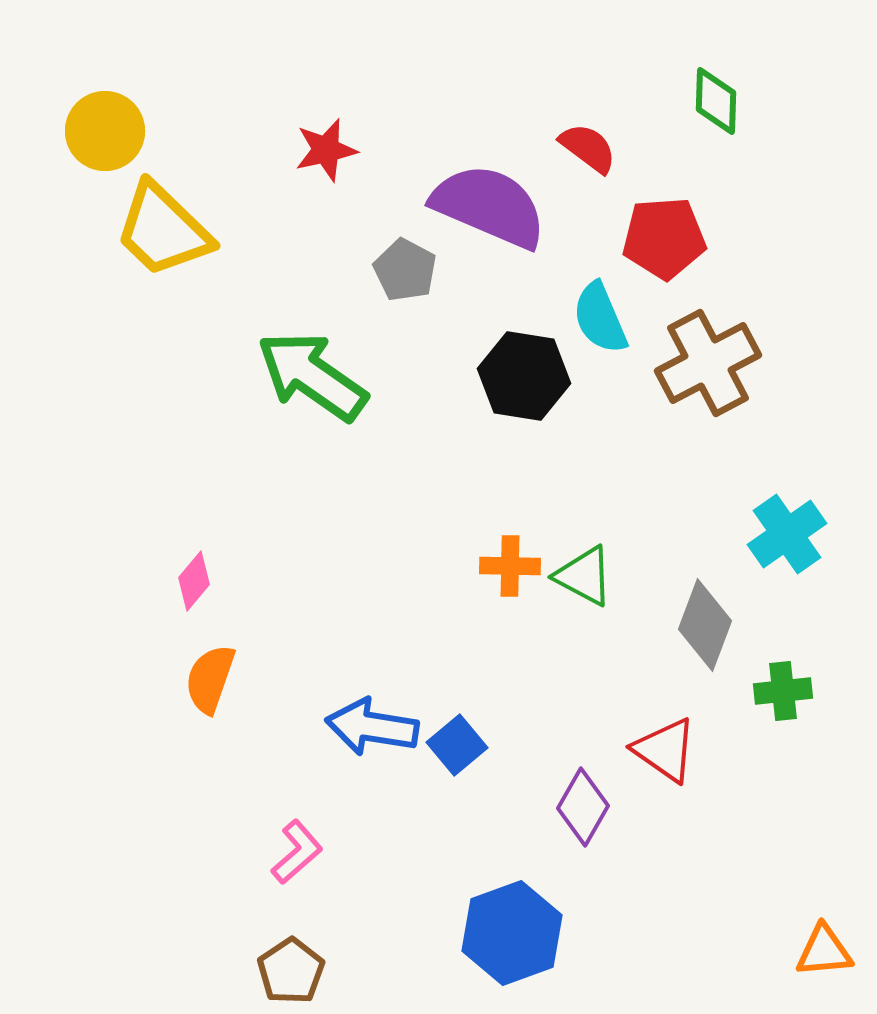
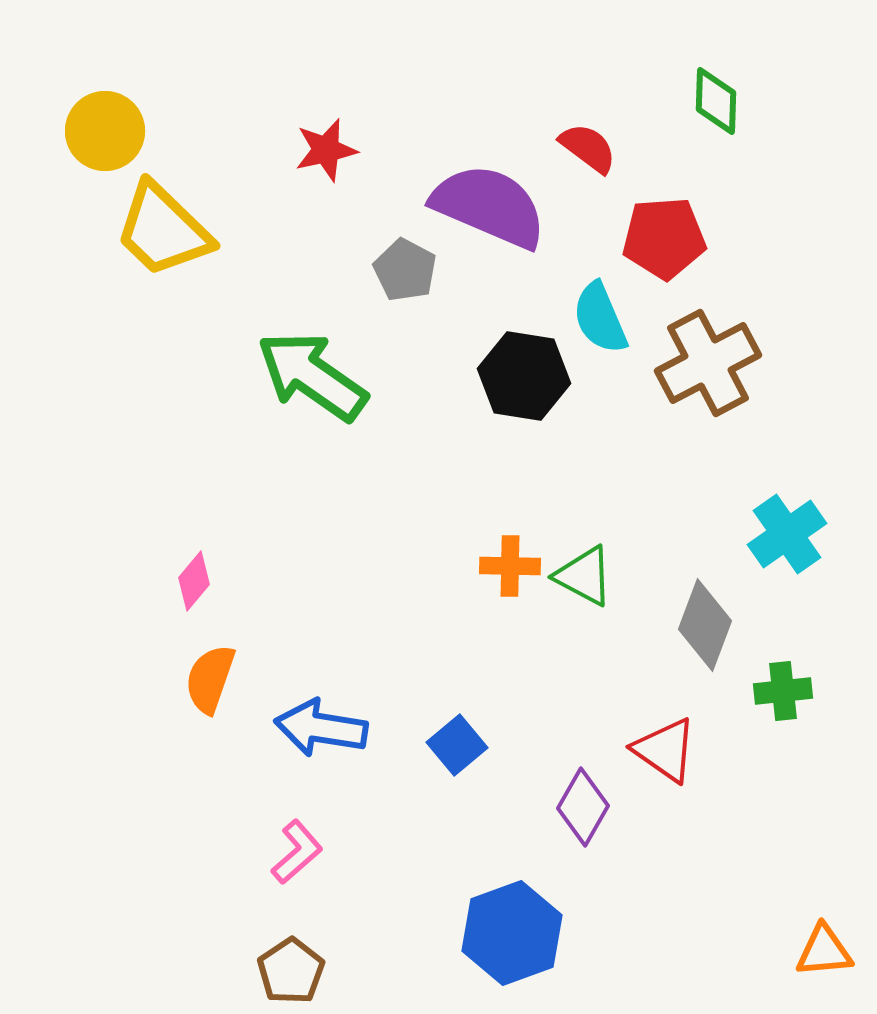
blue arrow: moved 51 px left, 1 px down
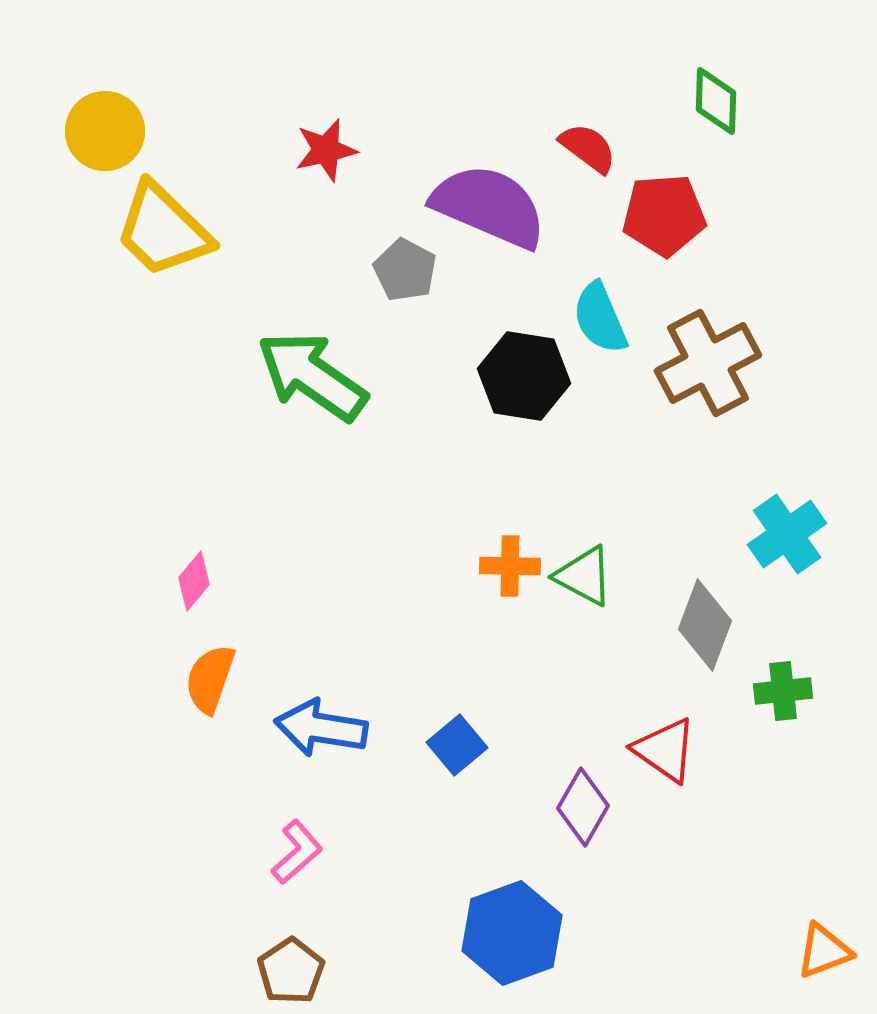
red pentagon: moved 23 px up
orange triangle: rotated 16 degrees counterclockwise
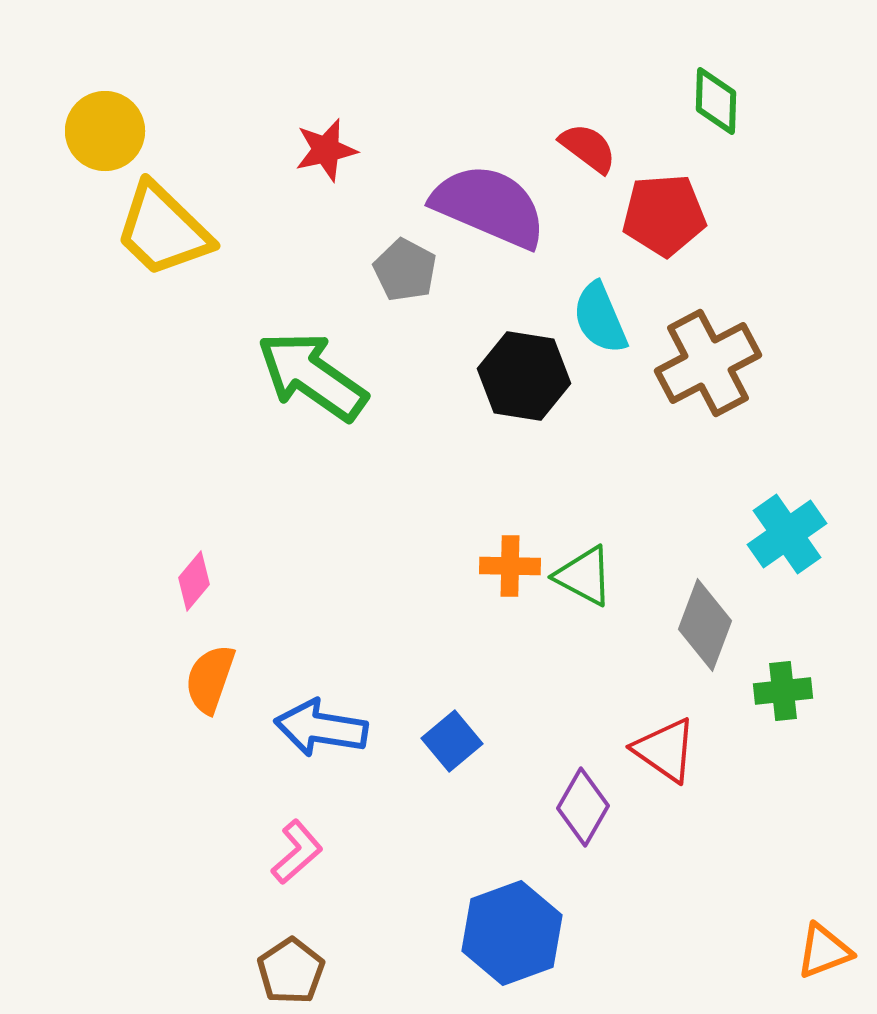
blue square: moved 5 px left, 4 px up
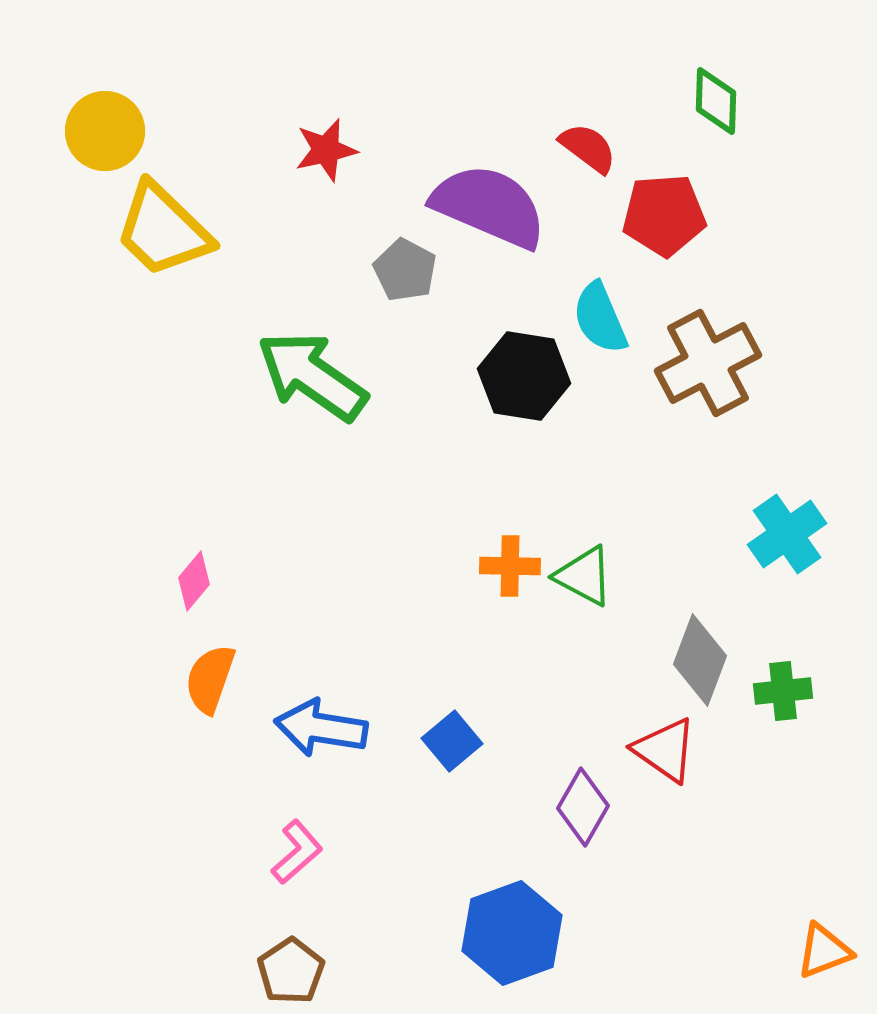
gray diamond: moved 5 px left, 35 px down
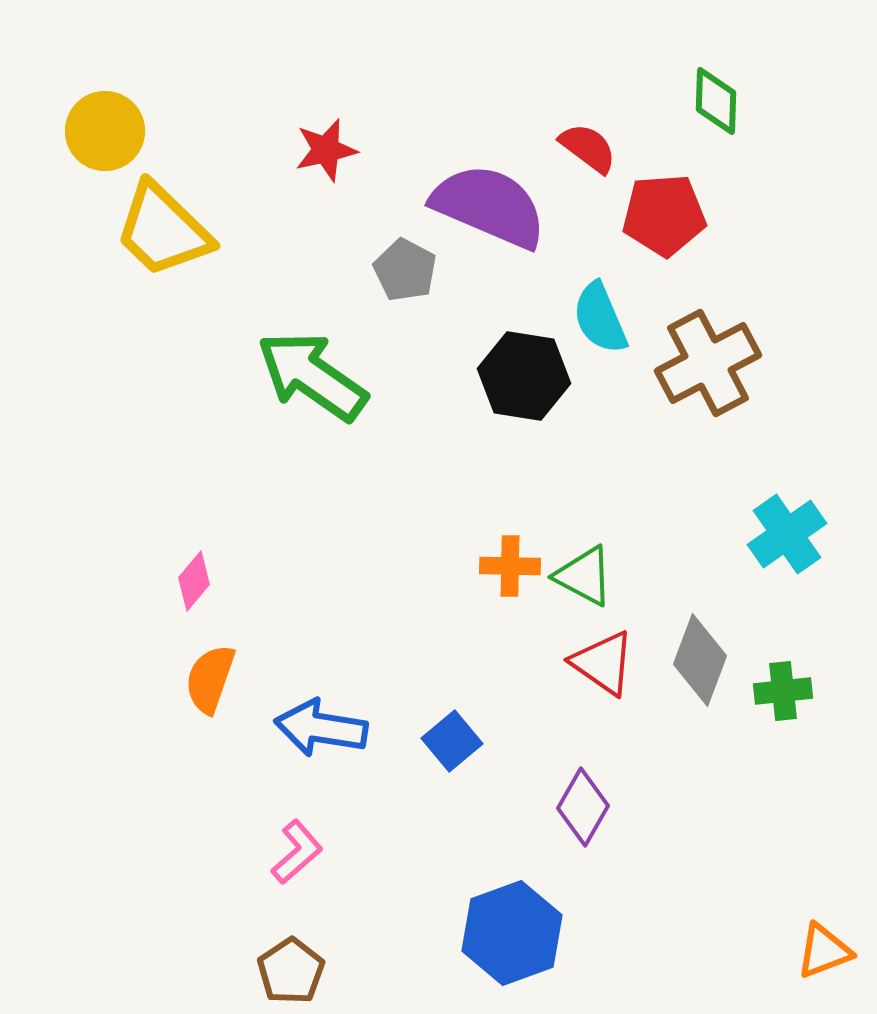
red triangle: moved 62 px left, 87 px up
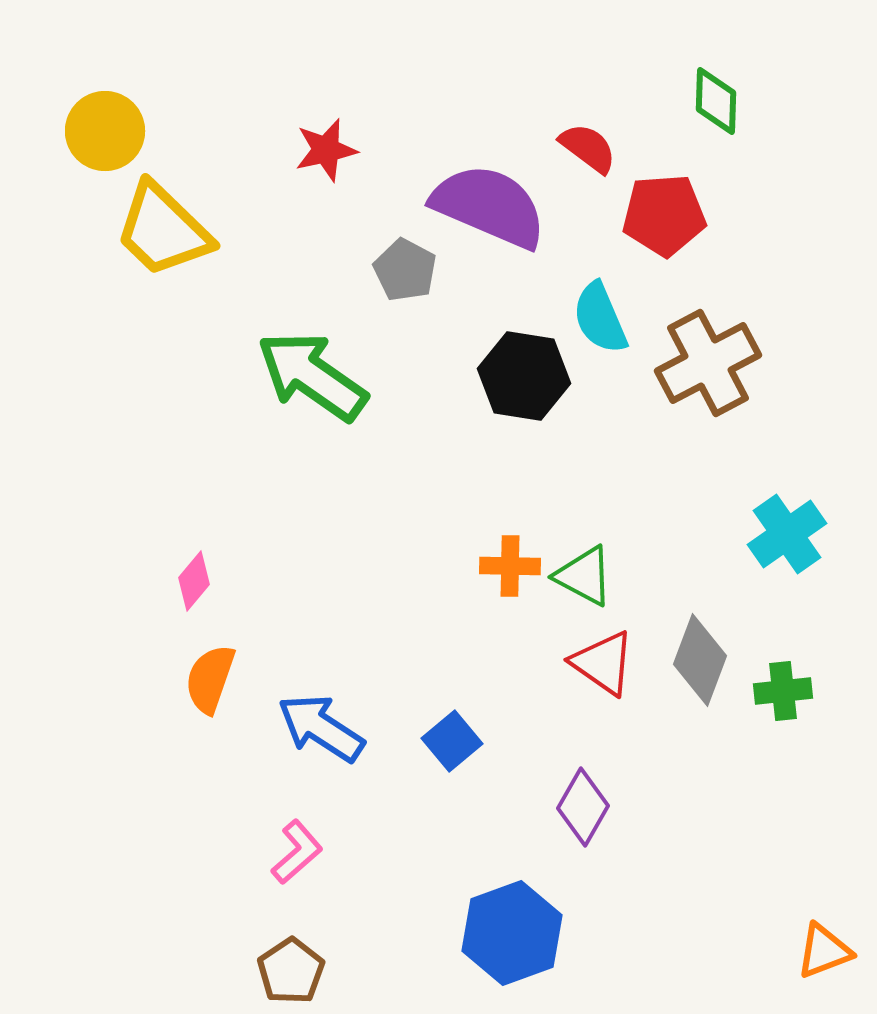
blue arrow: rotated 24 degrees clockwise
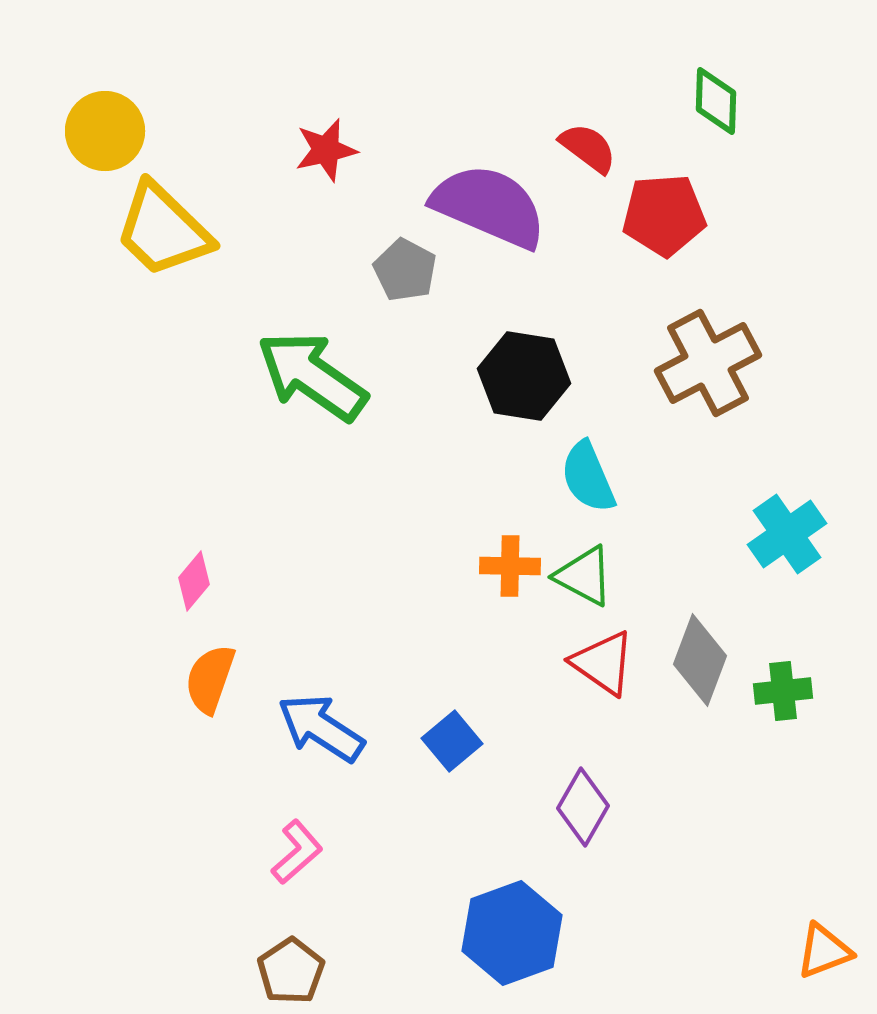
cyan semicircle: moved 12 px left, 159 px down
